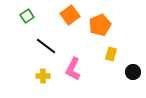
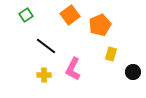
green square: moved 1 px left, 1 px up
yellow cross: moved 1 px right, 1 px up
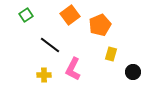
black line: moved 4 px right, 1 px up
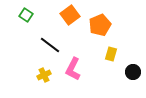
green square: rotated 24 degrees counterclockwise
yellow cross: rotated 24 degrees counterclockwise
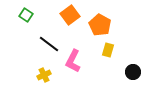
orange pentagon: rotated 20 degrees counterclockwise
black line: moved 1 px left, 1 px up
yellow rectangle: moved 3 px left, 4 px up
pink L-shape: moved 8 px up
